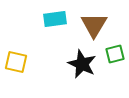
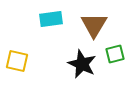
cyan rectangle: moved 4 px left
yellow square: moved 1 px right, 1 px up
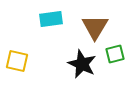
brown triangle: moved 1 px right, 2 px down
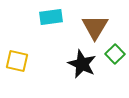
cyan rectangle: moved 2 px up
green square: rotated 30 degrees counterclockwise
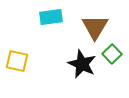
green square: moved 3 px left
